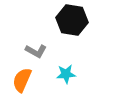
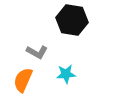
gray L-shape: moved 1 px right, 1 px down
orange semicircle: moved 1 px right
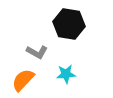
black hexagon: moved 3 px left, 4 px down
orange semicircle: rotated 20 degrees clockwise
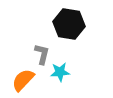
gray L-shape: moved 5 px right, 2 px down; rotated 105 degrees counterclockwise
cyan star: moved 6 px left, 2 px up
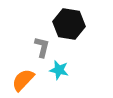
gray L-shape: moved 7 px up
cyan star: moved 1 px left, 2 px up; rotated 18 degrees clockwise
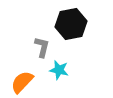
black hexagon: moved 2 px right; rotated 20 degrees counterclockwise
orange semicircle: moved 1 px left, 2 px down
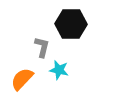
black hexagon: rotated 12 degrees clockwise
orange semicircle: moved 3 px up
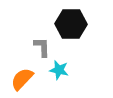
gray L-shape: rotated 15 degrees counterclockwise
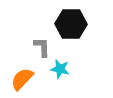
cyan star: moved 1 px right, 1 px up
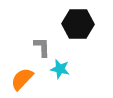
black hexagon: moved 7 px right
